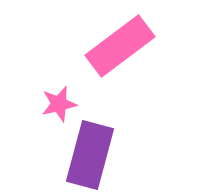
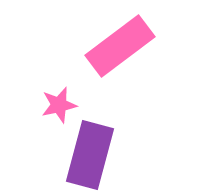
pink star: moved 1 px down
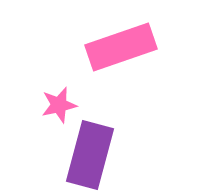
pink rectangle: moved 1 px right, 1 px down; rotated 18 degrees clockwise
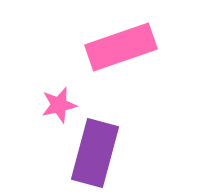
purple rectangle: moved 5 px right, 2 px up
